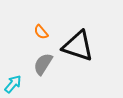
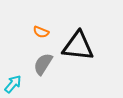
orange semicircle: rotated 28 degrees counterclockwise
black triangle: rotated 12 degrees counterclockwise
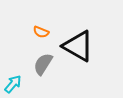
black triangle: rotated 24 degrees clockwise
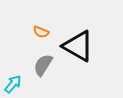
gray semicircle: moved 1 px down
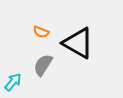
black triangle: moved 3 px up
cyan arrow: moved 2 px up
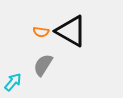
orange semicircle: rotated 14 degrees counterclockwise
black triangle: moved 7 px left, 12 px up
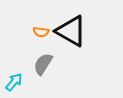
gray semicircle: moved 1 px up
cyan arrow: moved 1 px right
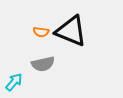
black triangle: rotated 8 degrees counterclockwise
gray semicircle: rotated 135 degrees counterclockwise
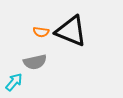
gray semicircle: moved 8 px left, 2 px up
